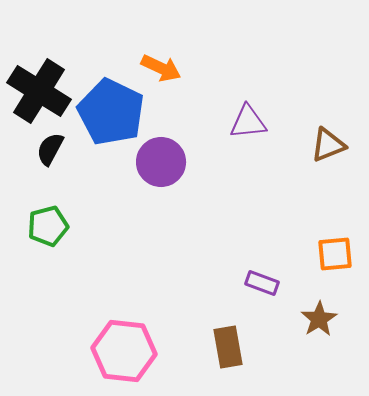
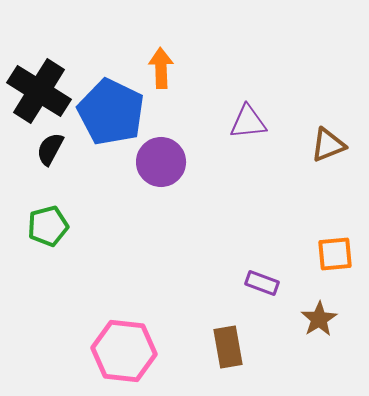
orange arrow: rotated 117 degrees counterclockwise
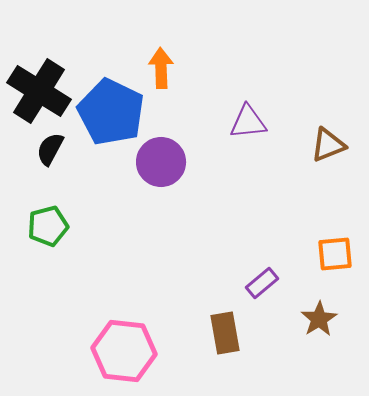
purple rectangle: rotated 60 degrees counterclockwise
brown rectangle: moved 3 px left, 14 px up
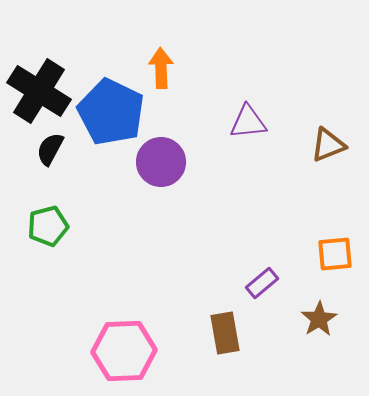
pink hexagon: rotated 8 degrees counterclockwise
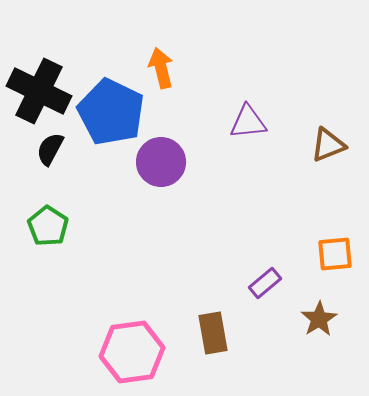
orange arrow: rotated 12 degrees counterclockwise
black cross: rotated 6 degrees counterclockwise
green pentagon: rotated 24 degrees counterclockwise
purple rectangle: moved 3 px right
brown rectangle: moved 12 px left
pink hexagon: moved 8 px right, 1 px down; rotated 6 degrees counterclockwise
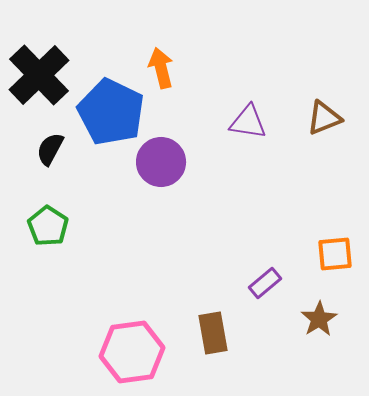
black cross: moved 16 px up; rotated 20 degrees clockwise
purple triangle: rotated 15 degrees clockwise
brown triangle: moved 4 px left, 27 px up
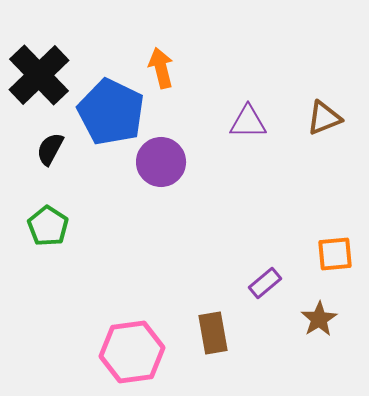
purple triangle: rotated 9 degrees counterclockwise
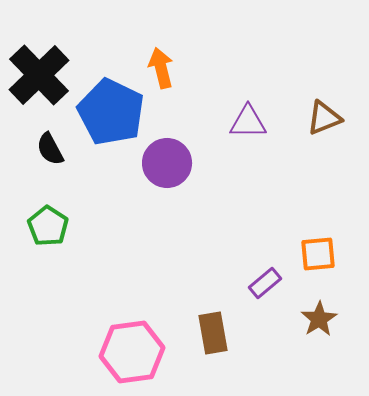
black semicircle: rotated 56 degrees counterclockwise
purple circle: moved 6 px right, 1 px down
orange square: moved 17 px left
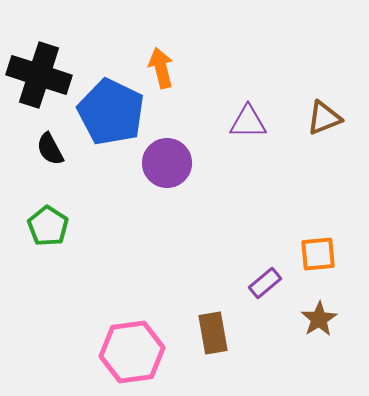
black cross: rotated 28 degrees counterclockwise
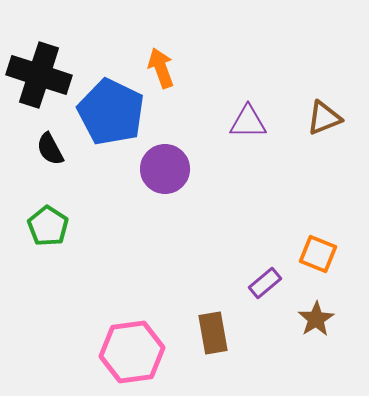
orange arrow: rotated 6 degrees counterclockwise
purple circle: moved 2 px left, 6 px down
orange square: rotated 27 degrees clockwise
brown star: moved 3 px left
